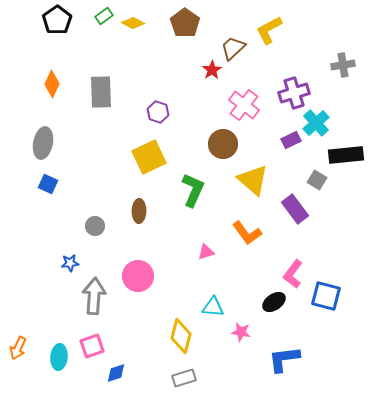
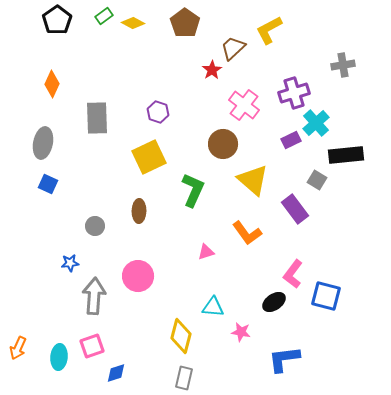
gray rectangle at (101, 92): moved 4 px left, 26 px down
gray rectangle at (184, 378): rotated 60 degrees counterclockwise
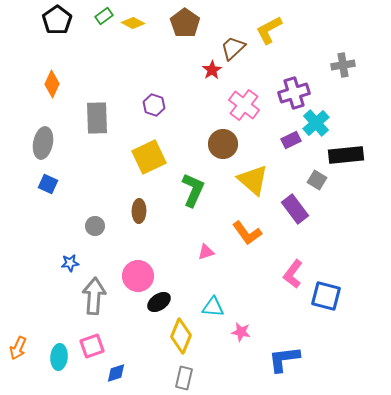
purple hexagon at (158, 112): moved 4 px left, 7 px up
black ellipse at (274, 302): moved 115 px left
yellow diamond at (181, 336): rotated 8 degrees clockwise
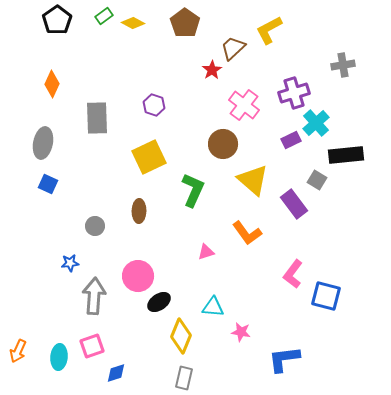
purple rectangle at (295, 209): moved 1 px left, 5 px up
orange arrow at (18, 348): moved 3 px down
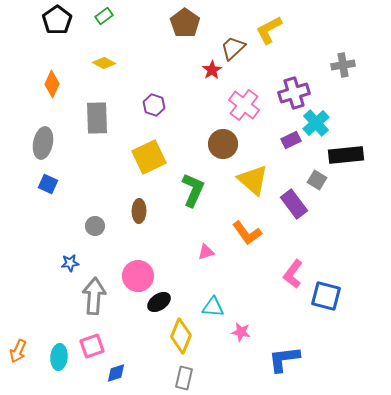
yellow diamond at (133, 23): moved 29 px left, 40 px down
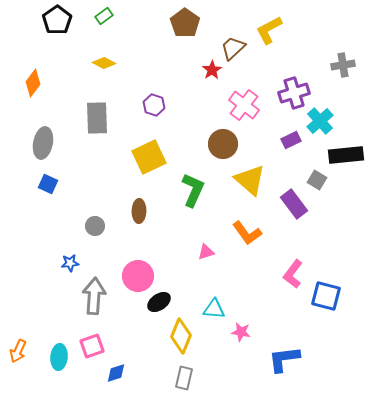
orange diamond at (52, 84): moved 19 px left, 1 px up; rotated 12 degrees clockwise
cyan cross at (316, 123): moved 4 px right, 2 px up
yellow triangle at (253, 180): moved 3 px left
cyan triangle at (213, 307): moved 1 px right, 2 px down
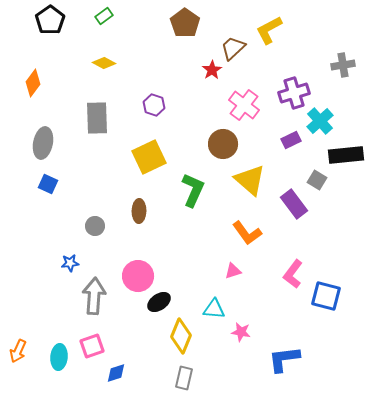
black pentagon at (57, 20): moved 7 px left
pink triangle at (206, 252): moved 27 px right, 19 px down
